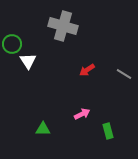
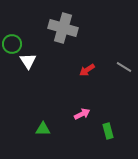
gray cross: moved 2 px down
gray line: moved 7 px up
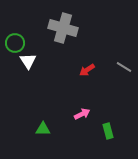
green circle: moved 3 px right, 1 px up
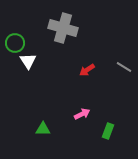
green rectangle: rotated 35 degrees clockwise
